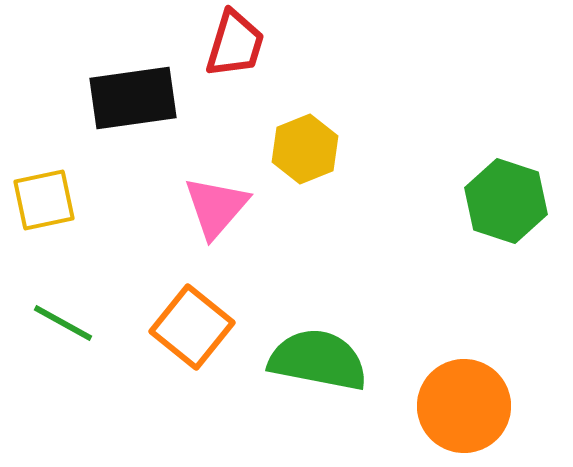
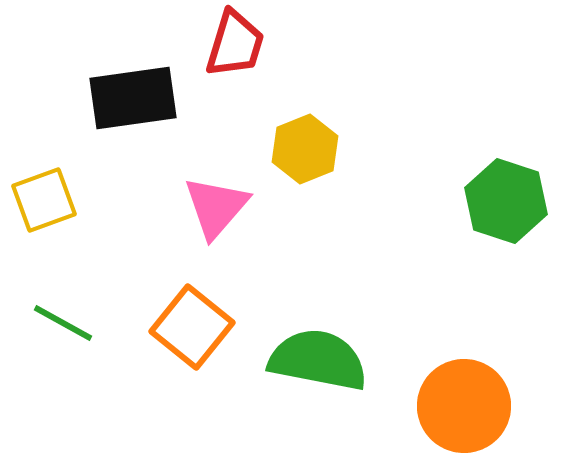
yellow square: rotated 8 degrees counterclockwise
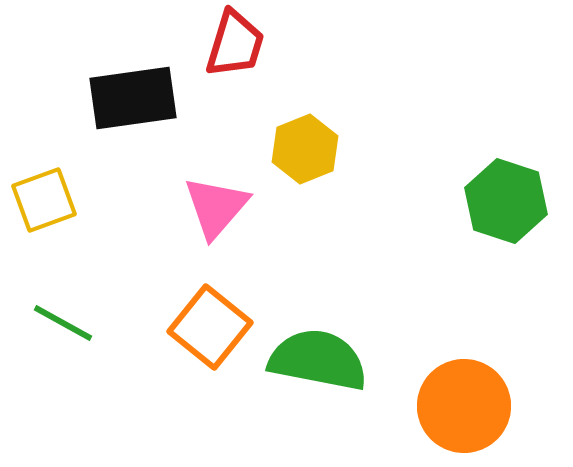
orange square: moved 18 px right
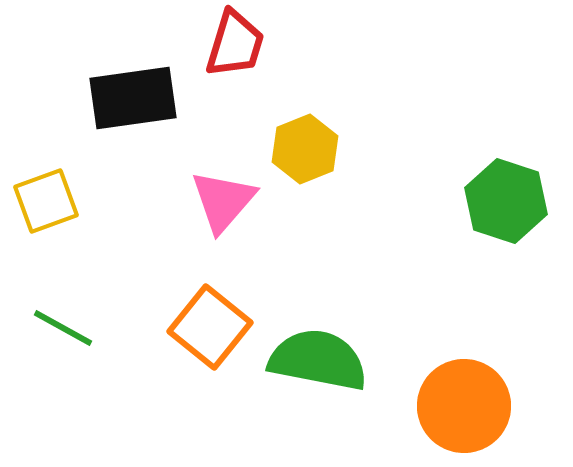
yellow square: moved 2 px right, 1 px down
pink triangle: moved 7 px right, 6 px up
green line: moved 5 px down
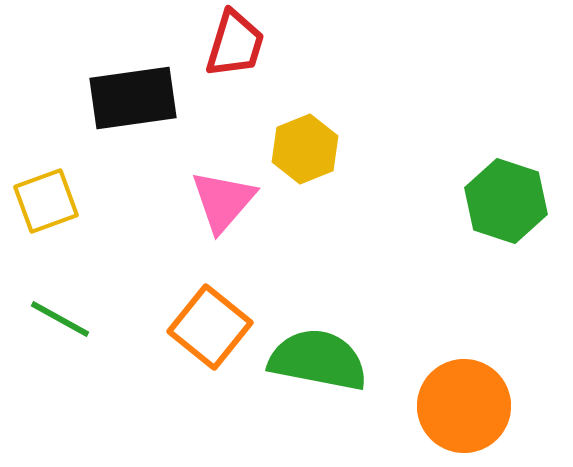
green line: moved 3 px left, 9 px up
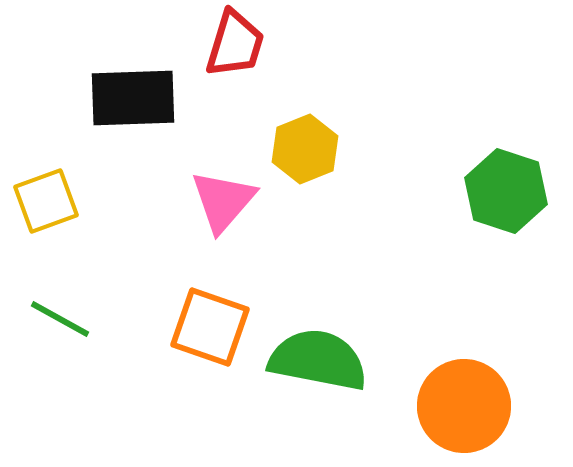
black rectangle: rotated 6 degrees clockwise
green hexagon: moved 10 px up
orange square: rotated 20 degrees counterclockwise
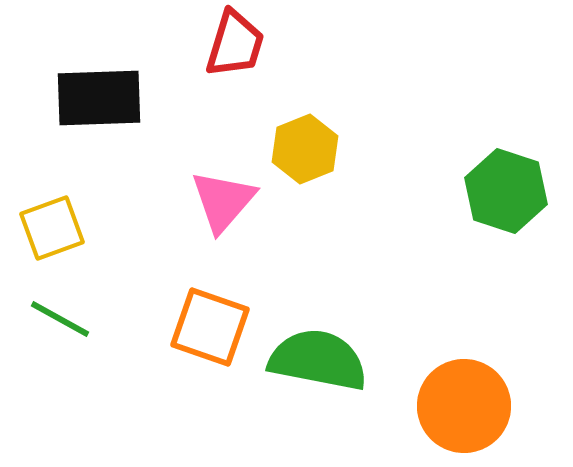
black rectangle: moved 34 px left
yellow square: moved 6 px right, 27 px down
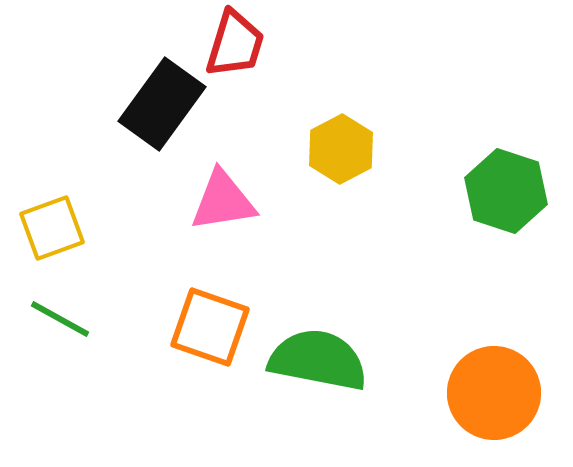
black rectangle: moved 63 px right, 6 px down; rotated 52 degrees counterclockwise
yellow hexagon: moved 36 px right; rotated 6 degrees counterclockwise
pink triangle: rotated 40 degrees clockwise
orange circle: moved 30 px right, 13 px up
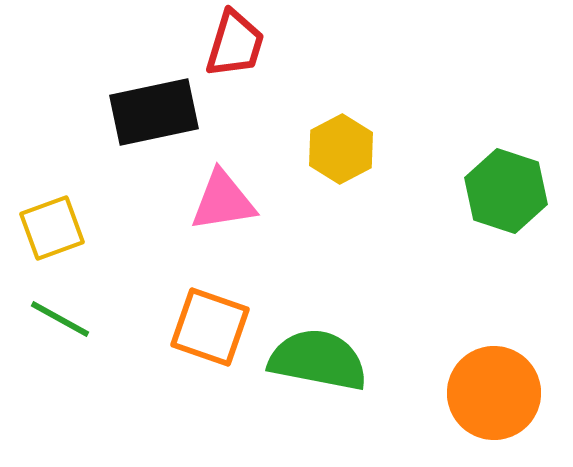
black rectangle: moved 8 px left, 8 px down; rotated 42 degrees clockwise
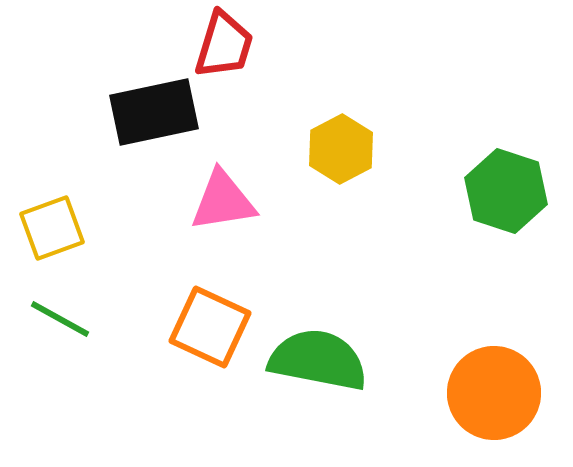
red trapezoid: moved 11 px left, 1 px down
orange square: rotated 6 degrees clockwise
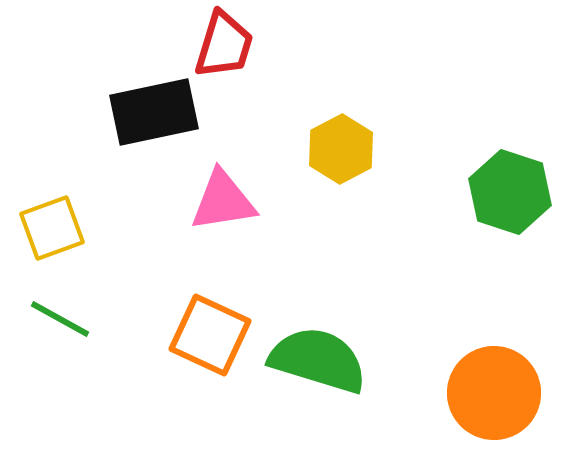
green hexagon: moved 4 px right, 1 px down
orange square: moved 8 px down
green semicircle: rotated 6 degrees clockwise
